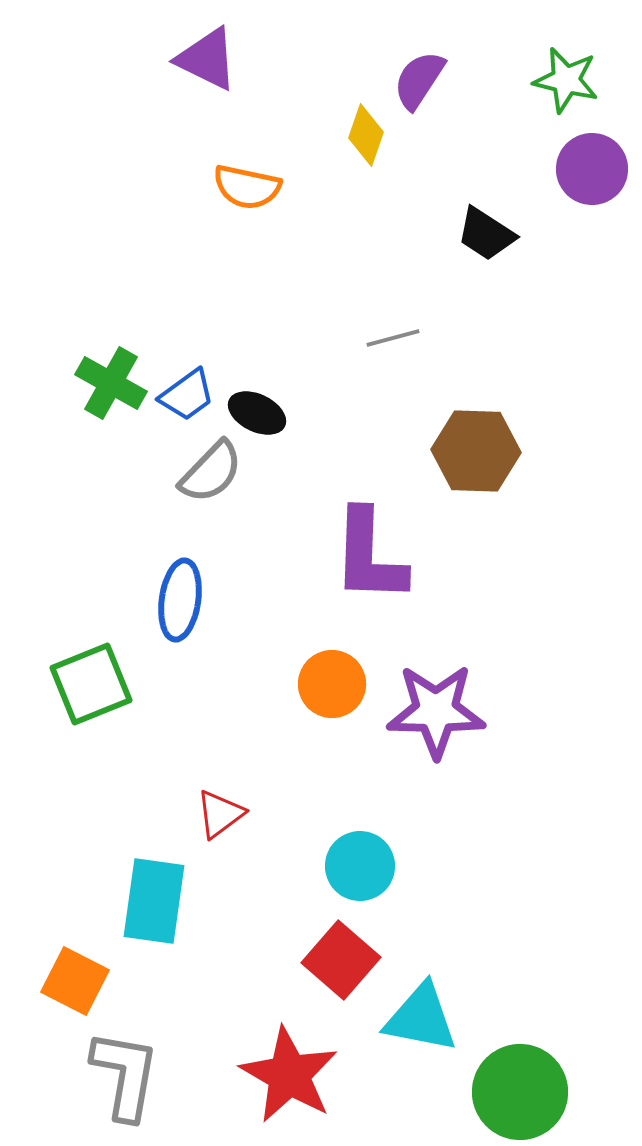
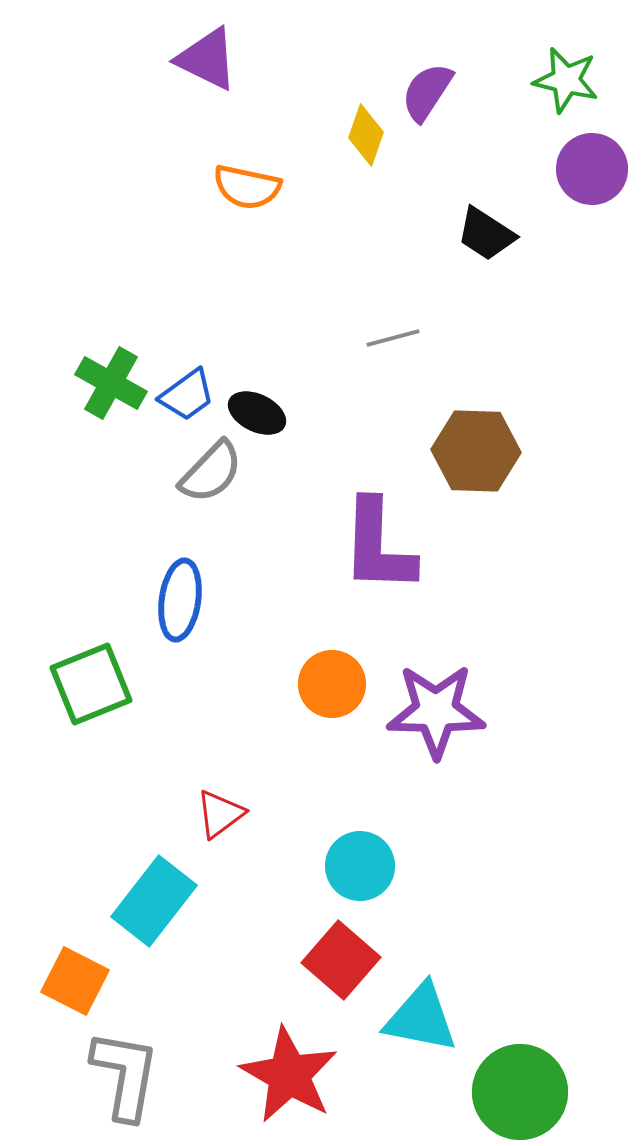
purple semicircle: moved 8 px right, 12 px down
purple L-shape: moved 9 px right, 10 px up
cyan rectangle: rotated 30 degrees clockwise
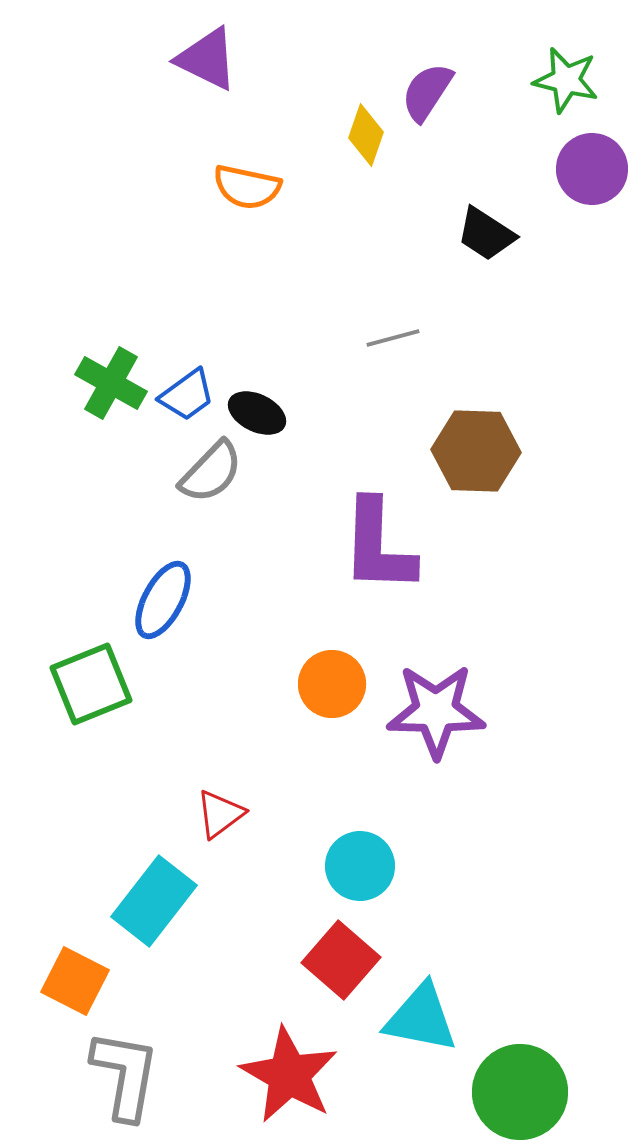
blue ellipse: moved 17 px left; rotated 20 degrees clockwise
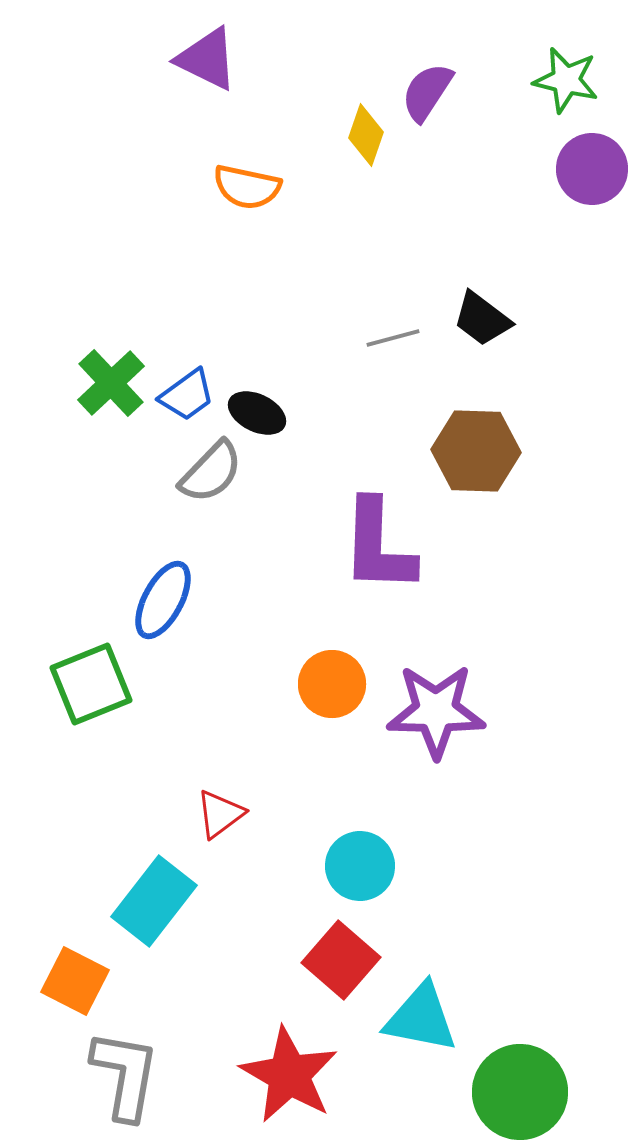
black trapezoid: moved 4 px left, 85 px down; rotated 4 degrees clockwise
green cross: rotated 18 degrees clockwise
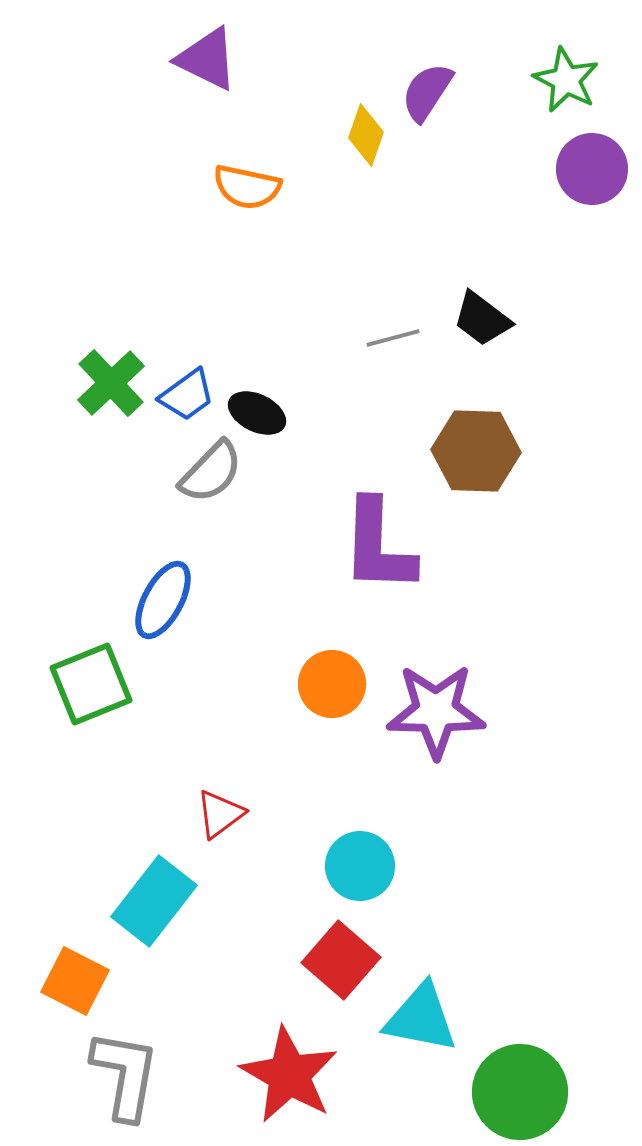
green star: rotated 14 degrees clockwise
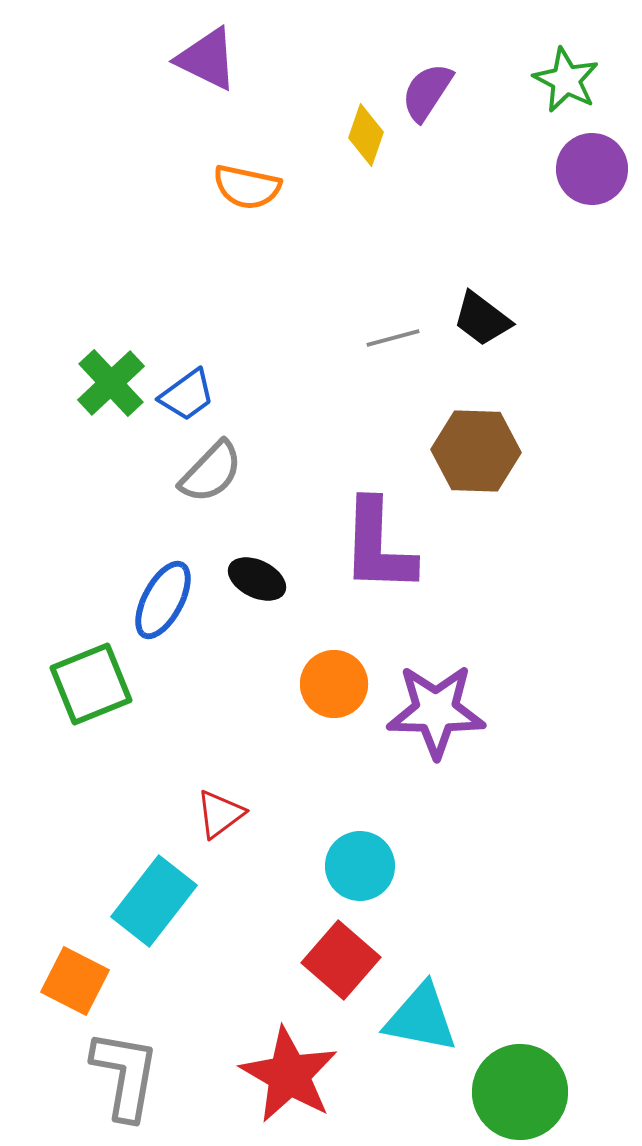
black ellipse: moved 166 px down
orange circle: moved 2 px right
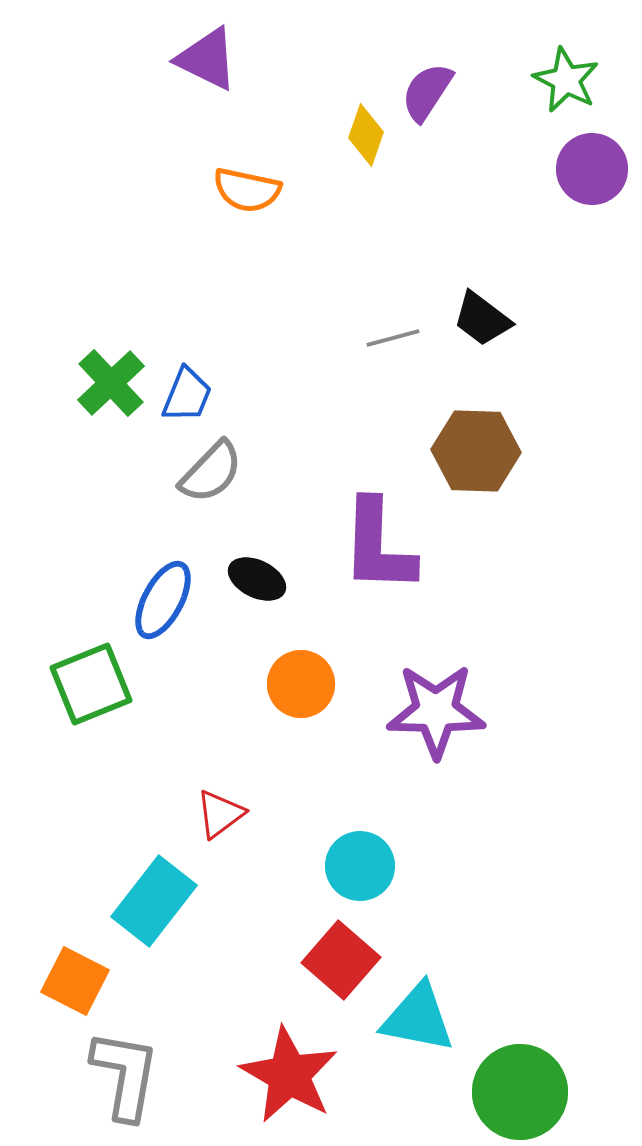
orange semicircle: moved 3 px down
blue trapezoid: rotated 32 degrees counterclockwise
orange circle: moved 33 px left
cyan triangle: moved 3 px left
